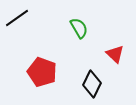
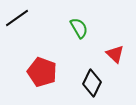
black diamond: moved 1 px up
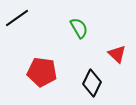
red triangle: moved 2 px right
red pentagon: rotated 12 degrees counterclockwise
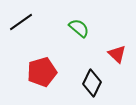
black line: moved 4 px right, 4 px down
green semicircle: rotated 20 degrees counterclockwise
red pentagon: rotated 24 degrees counterclockwise
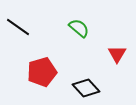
black line: moved 3 px left, 5 px down; rotated 70 degrees clockwise
red triangle: rotated 18 degrees clockwise
black diamond: moved 6 px left, 5 px down; rotated 68 degrees counterclockwise
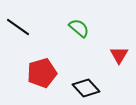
red triangle: moved 2 px right, 1 px down
red pentagon: moved 1 px down
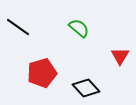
red triangle: moved 1 px right, 1 px down
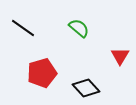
black line: moved 5 px right, 1 px down
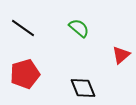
red triangle: moved 1 px right, 1 px up; rotated 18 degrees clockwise
red pentagon: moved 17 px left, 1 px down
black diamond: moved 3 px left; rotated 20 degrees clockwise
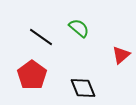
black line: moved 18 px right, 9 px down
red pentagon: moved 7 px right, 1 px down; rotated 20 degrees counterclockwise
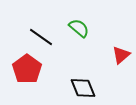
red pentagon: moved 5 px left, 6 px up
